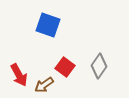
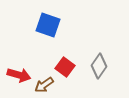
red arrow: rotated 45 degrees counterclockwise
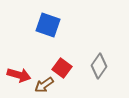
red square: moved 3 px left, 1 px down
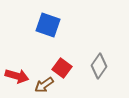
red arrow: moved 2 px left, 1 px down
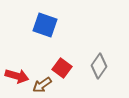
blue square: moved 3 px left
brown arrow: moved 2 px left
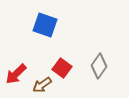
red arrow: moved 1 px left, 2 px up; rotated 120 degrees clockwise
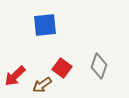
blue square: rotated 25 degrees counterclockwise
gray diamond: rotated 15 degrees counterclockwise
red arrow: moved 1 px left, 2 px down
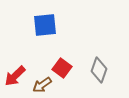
gray diamond: moved 4 px down
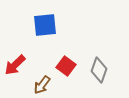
red square: moved 4 px right, 2 px up
red arrow: moved 11 px up
brown arrow: rotated 18 degrees counterclockwise
